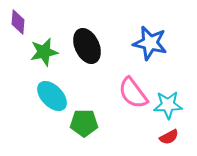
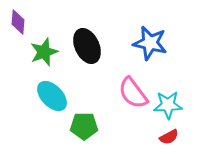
green star: rotated 8 degrees counterclockwise
green pentagon: moved 3 px down
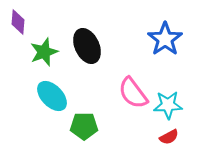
blue star: moved 15 px right, 4 px up; rotated 24 degrees clockwise
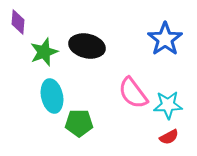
black ellipse: rotated 52 degrees counterclockwise
cyan ellipse: rotated 32 degrees clockwise
green pentagon: moved 5 px left, 3 px up
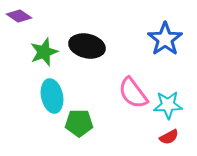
purple diamond: moved 1 px right, 6 px up; rotated 60 degrees counterclockwise
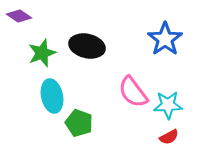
green star: moved 2 px left, 1 px down
pink semicircle: moved 1 px up
green pentagon: rotated 20 degrees clockwise
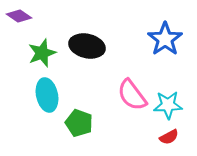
pink semicircle: moved 1 px left, 3 px down
cyan ellipse: moved 5 px left, 1 px up
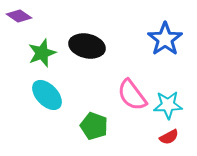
cyan ellipse: rotated 32 degrees counterclockwise
green pentagon: moved 15 px right, 3 px down
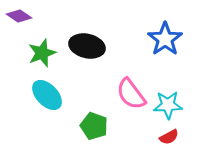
pink semicircle: moved 1 px left, 1 px up
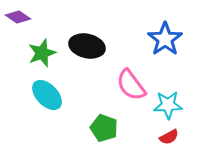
purple diamond: moved 1 px left, 1 px down
pink semicircle: moved 9 px up
green pentagon: moved 10 px right, 2 px down
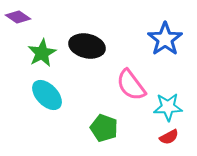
green star: rotated 8 degrees counterclockwise
cyan star: moved 2 px down
